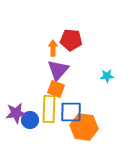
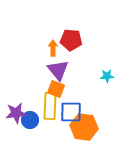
purple triangle: rotated 20 degrees counterclockwise
yellow rectangle: moved 1 px right, 3 px up
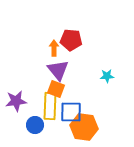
orange arrow: moved 1 px right
purple star: moved 12 px up
blue circle: moved 5 px right, 5 px down
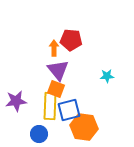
blue square: moved 2 px left, 2 px up; rotated 15 degrees counterclockwise
blue circle: moved 4 px right, 9 px down
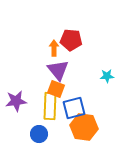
blue square: moved 5 px right, 2 px up
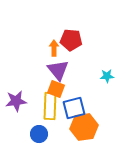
orange hexagon: rotated 16 degrees counterclockwise
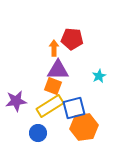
red pentagon: moved 1 px right, 1 px up
purple triangle: rotated 50 degrees counterclockwise
cyan star: moved 8 px left; rotated 24 degrees counterclockwise
orange square: moved 3 px left, 3 px up
yellow rectangle: rotated 56 degrees clockwise
blue circle: moved 1 px left, 1 px up
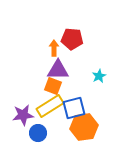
purple star: moved 7 px right, 14 px down
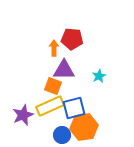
purple triangle: moved 6 px right
yellow rectangle: rotated 8 degrees clockwise
purple star: rotated 15 degrees counterclockwise
blue circle: moved 24 px right, 2 px down
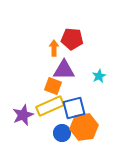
blue circle: moved 2 px up
